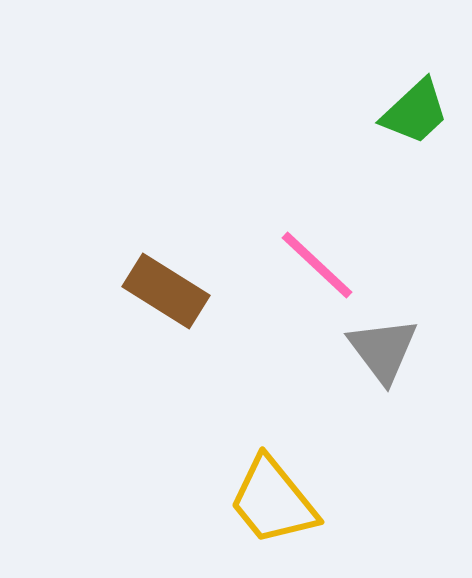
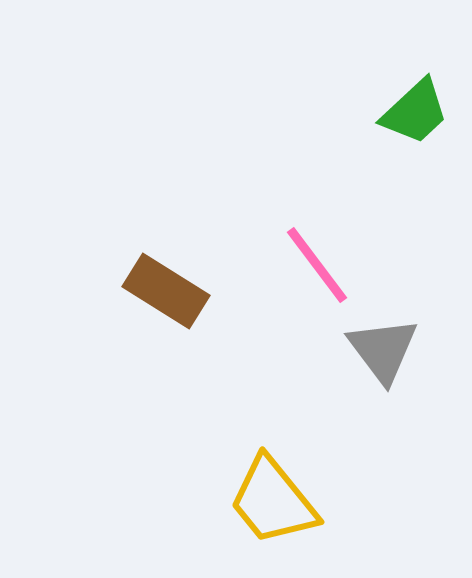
pink line: rotated 10 degrees clockwise
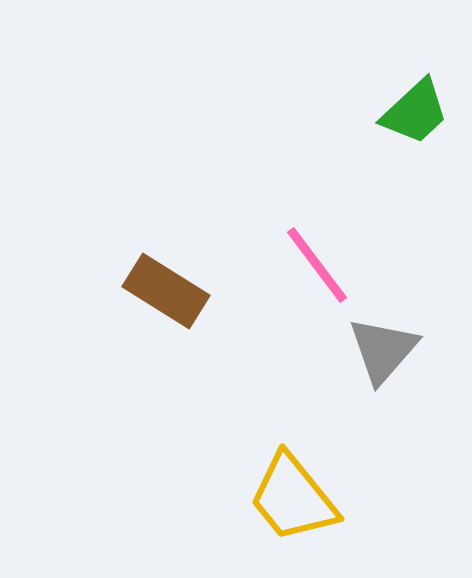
gray triangle: rotated 18 degrees clockwise
yellow trapezoid: moved 20 px right, 3 px up
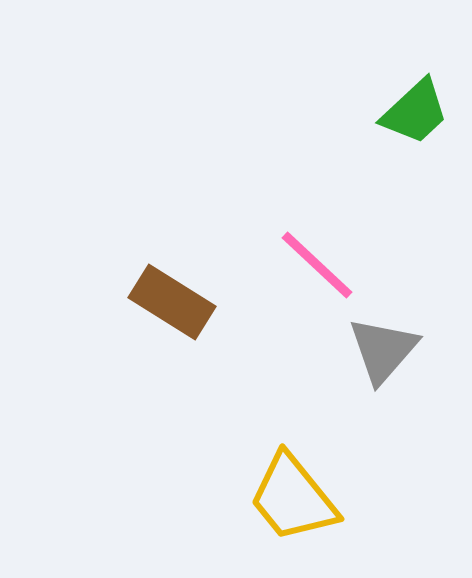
pink line: rotated 10 degrees counterclockwise
brown rectangle: moved 6 px right, 11 px down
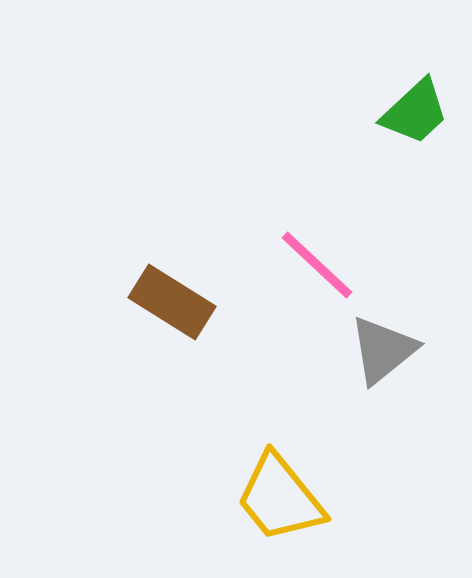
gray triangle: rotated 10 degrees clockwise
yellow trapezoid: moved 13 px left
